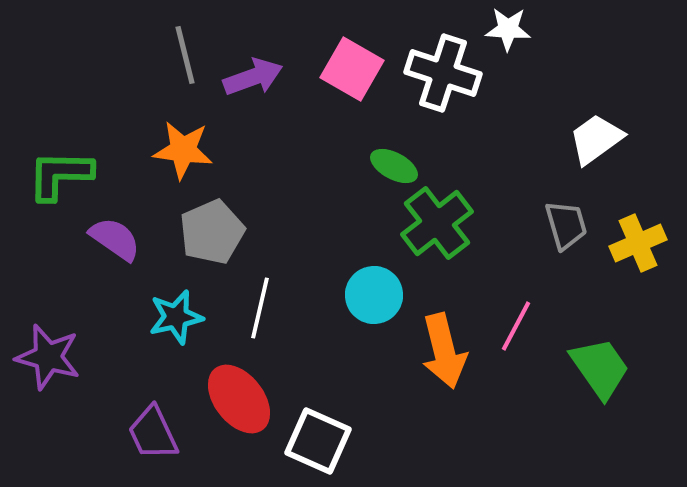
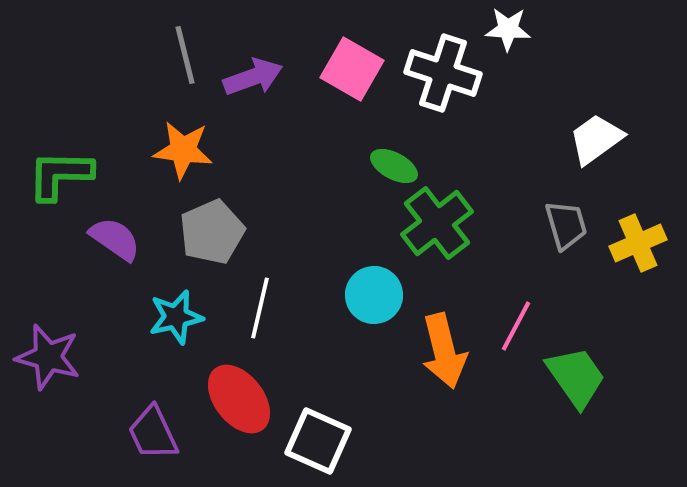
green trapezoid: moved 24 px left, 9 px down
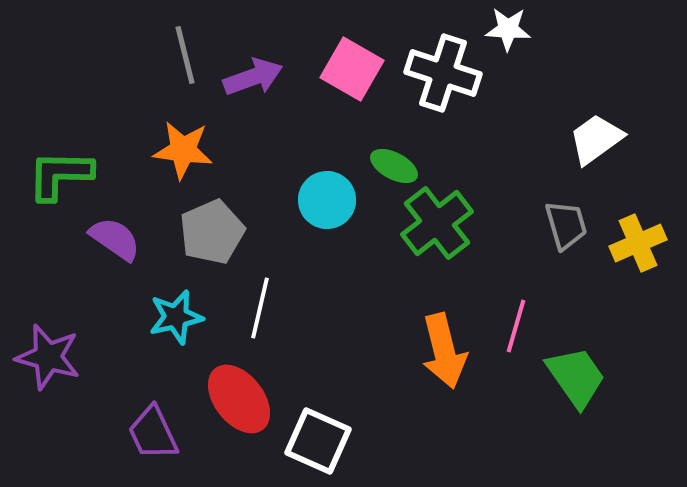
cyan circle: moved 47 px left, 95 px up
pink line: rotated 12 degrees counterclockwise
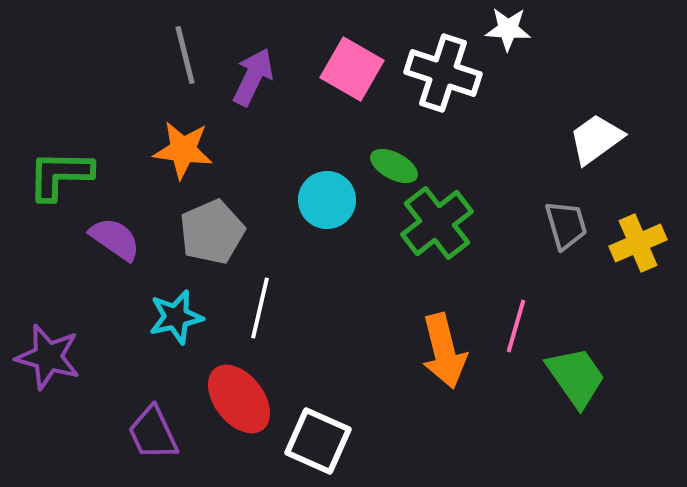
purple arrow: rotated 44 degrees counterclockwise
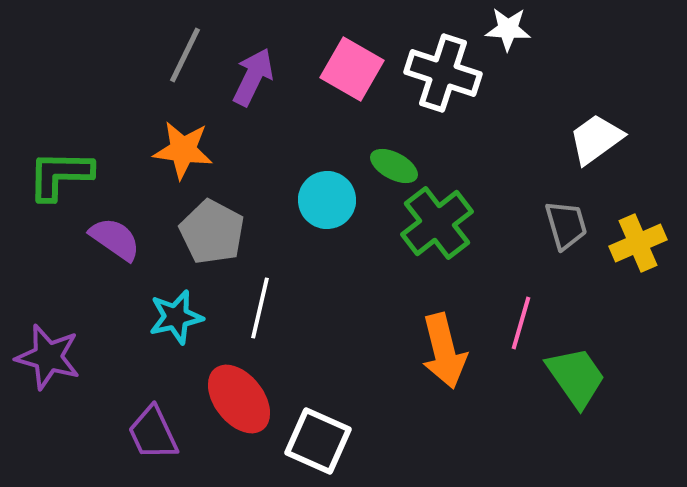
gray line: rotated 40 degrees clockwise
gray pentagon: rotated 20 degrees counterclockwise
pink line: moved 5 px right, 3 px up
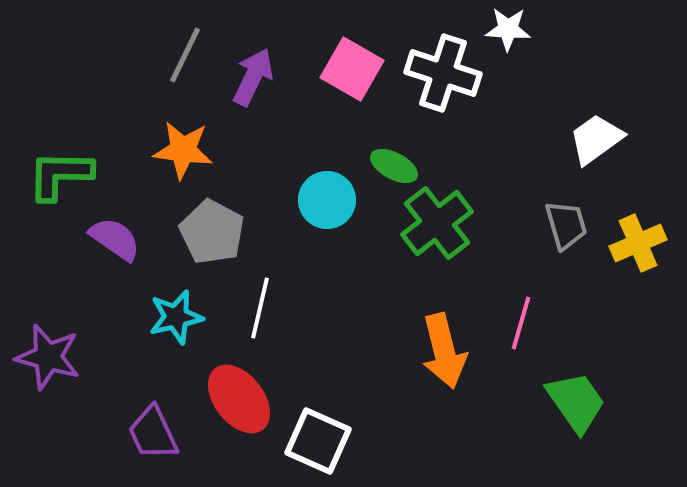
green trapezoid: moved 25 px down
